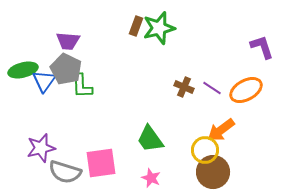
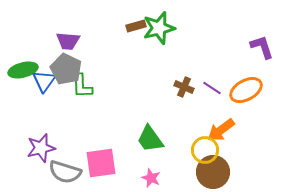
brown rectangle: rotated 54 degrees clockwise
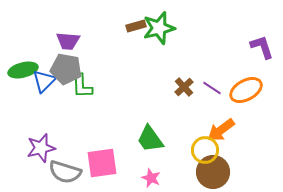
gray pentagon: rotated 16 degrees counterclockwise
blue triangle: rotated 10 degrees clockwise
brown cross: rotated 24 degrees clockwise
pink square: moved 1 px right
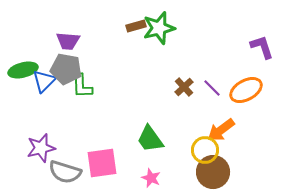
purple line: rotated 12 degrees clockwise
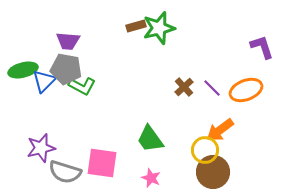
green L-shape: rotated 60 degrees counterclockwise
orange ellipse: rotated 8 degrees clockwise
orange arrow: moved 1 px left
pink square: rotated 16 degrees clockwise
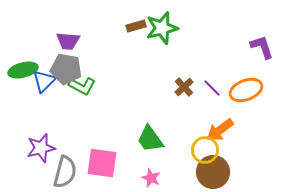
green star: moved 3 px right
gray semicircle: rotated 92 degrees counterclockwise
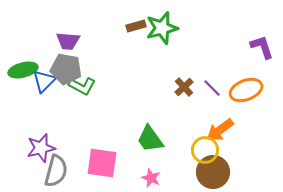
gray semicircle: moved 9 px left, 1 px up
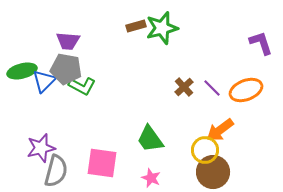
purple L-shape: moved 1 px left, 4 px up
green ellipse: moved 1 px left, 1 px down
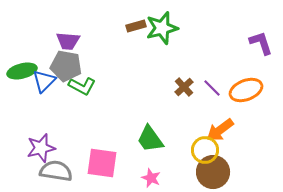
gray pentagon: moved 3 px up
gray semicircle: rotated 96 degrees counterclockwise
